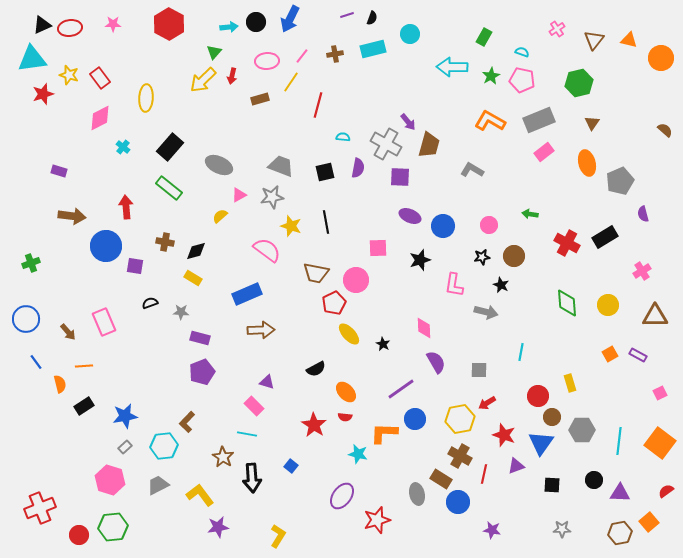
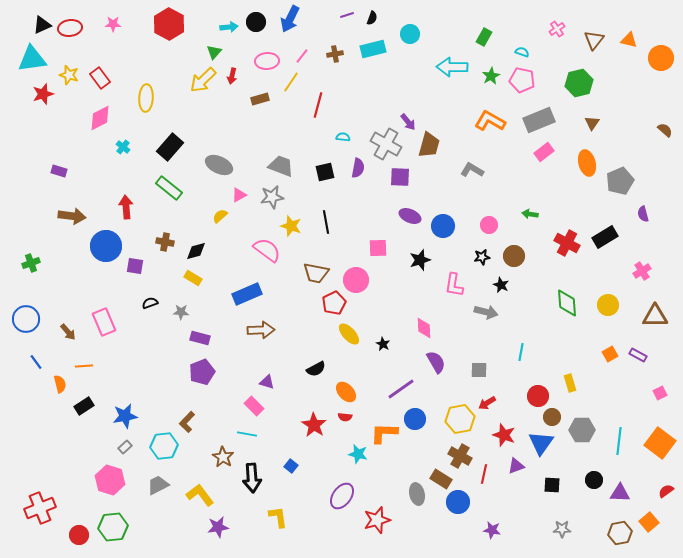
yellow L-shape at (278, 536): moved 19 px up; rotated 40 degrees counterclockwise
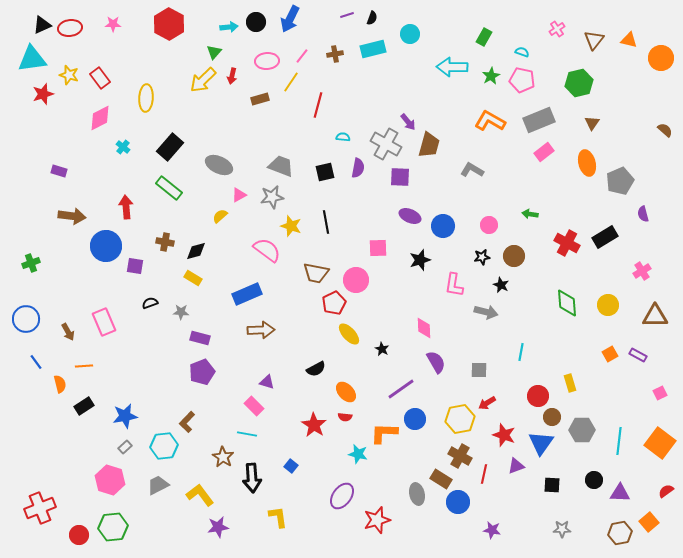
brown arrow at (68, 332): rotated 12 degrees clockwise
black star at (383, 344): moved 1 px left, 5 px down
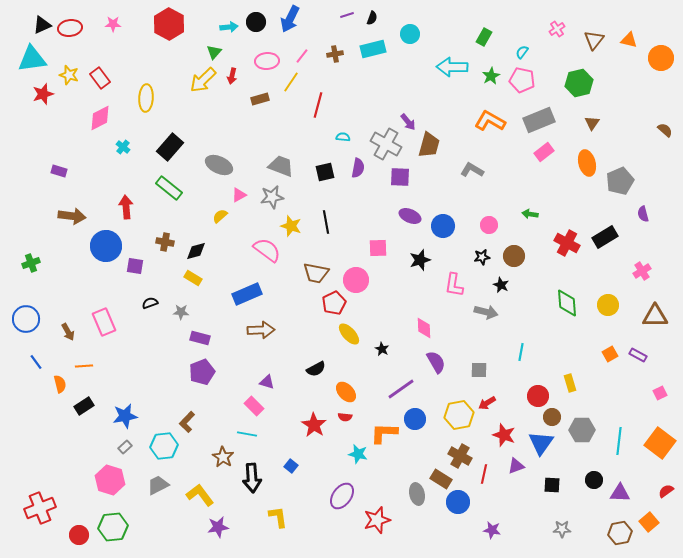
cyan semicircle at (522, 52): rotated 72 degrees counterclockwise
yellow hexagon at (460, 419): moved 1 px left, 4 px up
